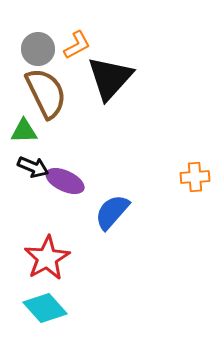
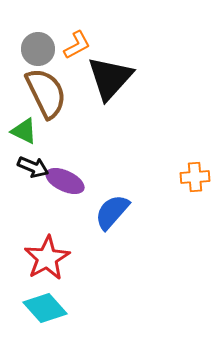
green triangle: rotated 28 degrees clockwise
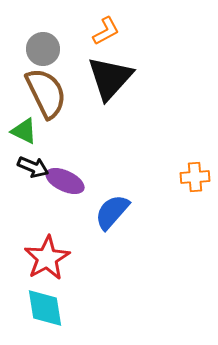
orange L-shape: moved 29 px right, 14 px up
gray circle: moved 5 px right
cyan diamond: rotated 33 degrees clockwise
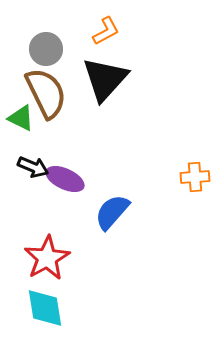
gray circle: moved 3 px right
black triangle: moved 5 px left, 1 px down
green triangle: moved 3 px left, 13 px up
purple ellipse: moved 2 px up
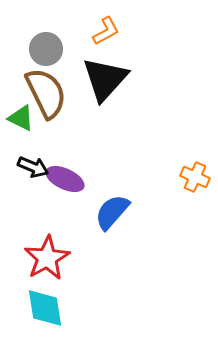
orange cross: rotated 28 degrees clockwise
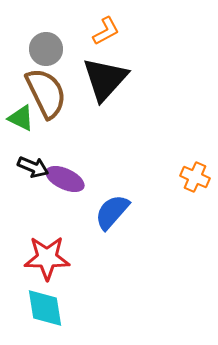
red star: rotated 30 degrees clockwise
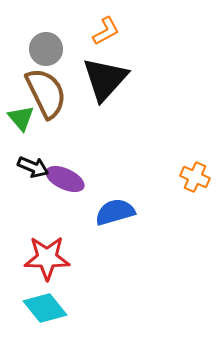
green triangle: rotated 24 degrees clockwise
blue semicircle: moved 3 px right; rotated 33 degrees clockwise
cyan diamond: rotated 30 degrees counterclockwise
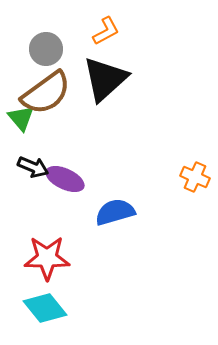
black triangle: rotated 6 degrees clockwise
brown semicircle: rotated 80 degrees clockwise
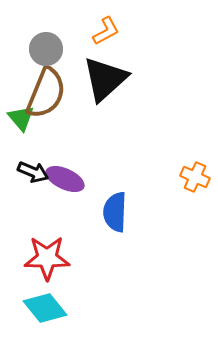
brown semicircle: rotated 32 degrees counterclockwise
black arrow: moved 5 px down
blue semicircle: rotated 72 degrees counterclockwise
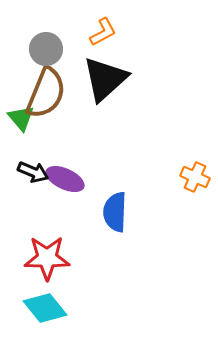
orange L-shape: moved 3 px left, 1 px down
